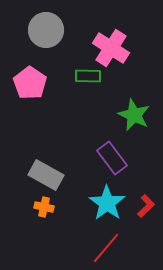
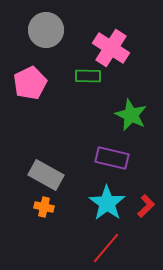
pink pentagon: rotated 12 degrees clockwise
green star: moved 3 px left
purple rectangle: rotated 40 degrees counterclockwise
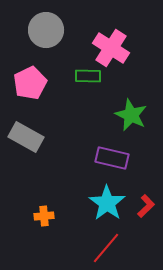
gray rectangle: moved 20 px left, 38 px up
orange cross: moved 9 px down; rotated 18 degrees counterclockwise
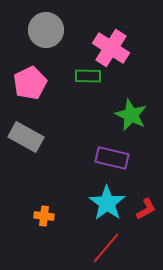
red L-shape: moved 3 px down; rotated 15 degrees clockwise
orange cross: rotated 12 degrees clockwise
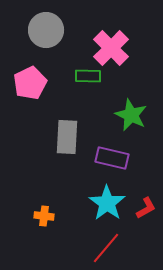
pink cross: rotated 12 degrees clockwise
gray rectangle: moved 41 px right; rotated 64 degrees clockwise
red L-shape: moved 1 px up
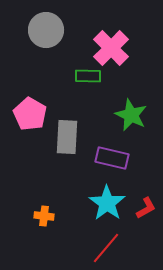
pink pentagon: moved 31 px down; rotated 16 degrees counterclockwise
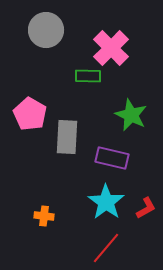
cyan star: moved 1 px left, 1 px up
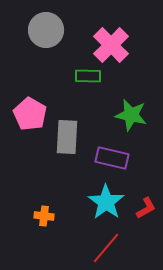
pink cross: moved 3 px up
green star: rotated 12 degrees counterclockwise
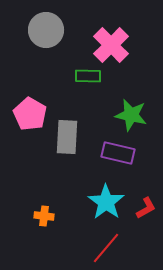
purple rectangle: moved 6 px right, 5 px up
